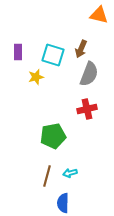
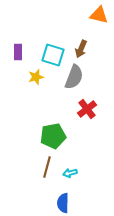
gray semicircle: moved 15 px left, 3 px down
red cross: rotated 24 degrees counterclockwise
brown line: moved 9 px up
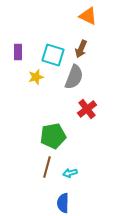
orange triangle: moved 11 px left, 1 px down; rotated 12 degrees clockwise
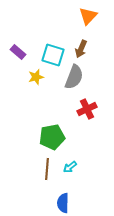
orange triangle: rotated 48 degrees clockwise
purple rectangle: rotated 49 degrees counterclockwise
red cross: rotated 12 degrees clockwise
green pentagon: moved 1 px left, 1 px down
brown line: moved 2 px down; rotated 10 degrees counterclockwise
cyan arrow: moved 6 px up; rotated 24 degrees counterclockwise
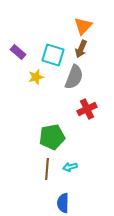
orange triangle: moved 5 px left, 10 px down
cyan arrow: rotated 24 degrees clockwise
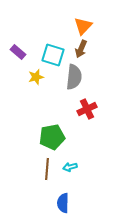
gray semicircle: rotated 15 degrees counterclockwise
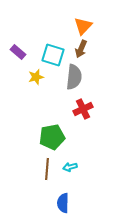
red cross: moved 4 px left
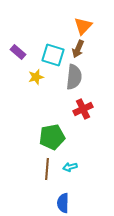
brown arrow: moved 3 px left
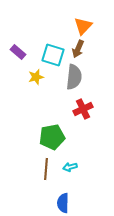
brown line: moved 1 px left
